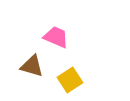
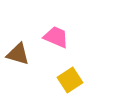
brown triangle: moved 14 px left, 12 px up
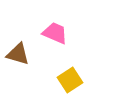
pink trapezoid: moved 1 px left, 4 px up
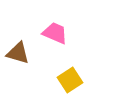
brown triangle: moved 1 px up
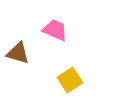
pink trapezoid: moved 3 px up
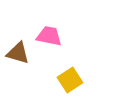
pink trapezoid: moved 6 px left, 6 px down; rotated 12 degrees counterclockwise
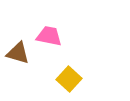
yellow square: moved 1 px left, 1 px up; rotated 15 degrees counterclockwise
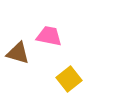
yellow square: rotated 10 degrees clockwise
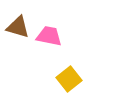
brown triangle: moved 26 px up
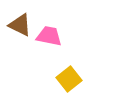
brown triangle: moved 2 px right, 2 px up; rotated 10 degrees clockwise
